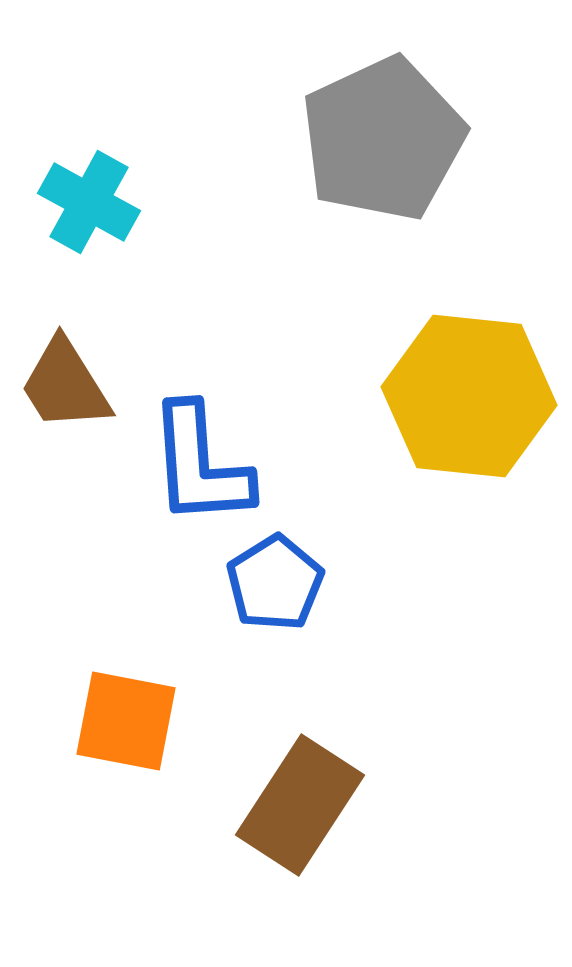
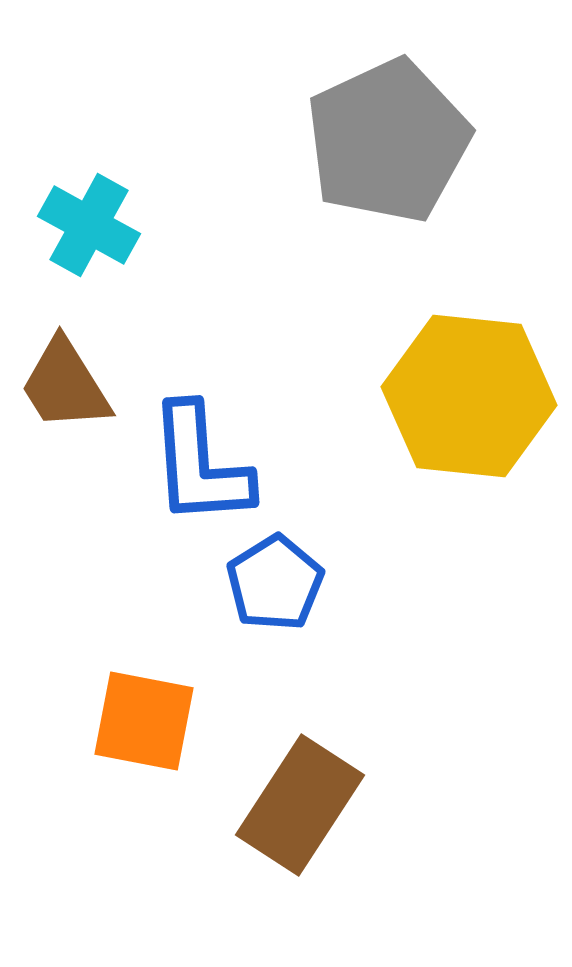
gray pentagon: moved 5 px right, 2 px down
cyan cross: moved 23 px down
orange square: moved 18 px right
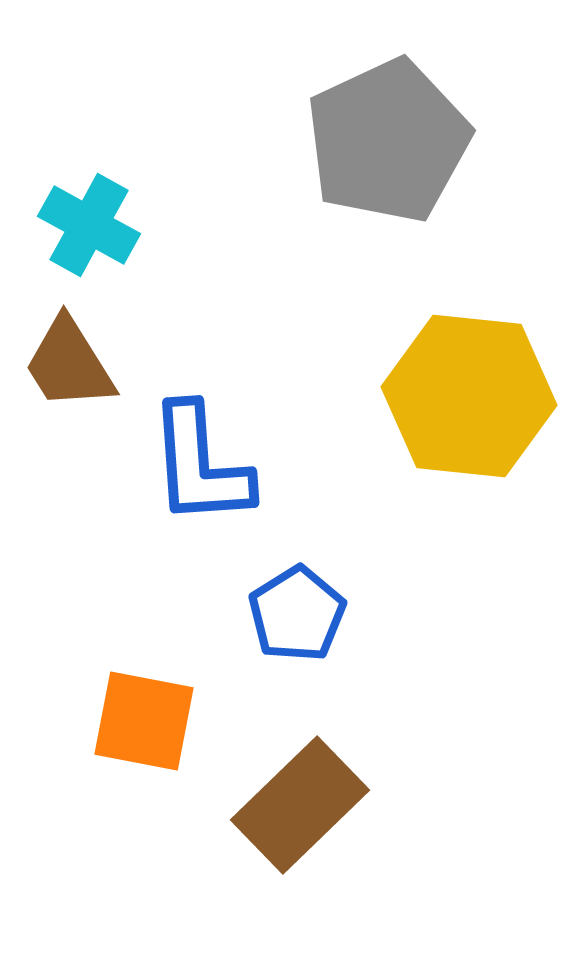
brown trapezoid: moved 4 px right, 21 px up
blue pentagon: moved 22 px right, 31 px down
brown rectangle: rotated 13 degrees clockwise
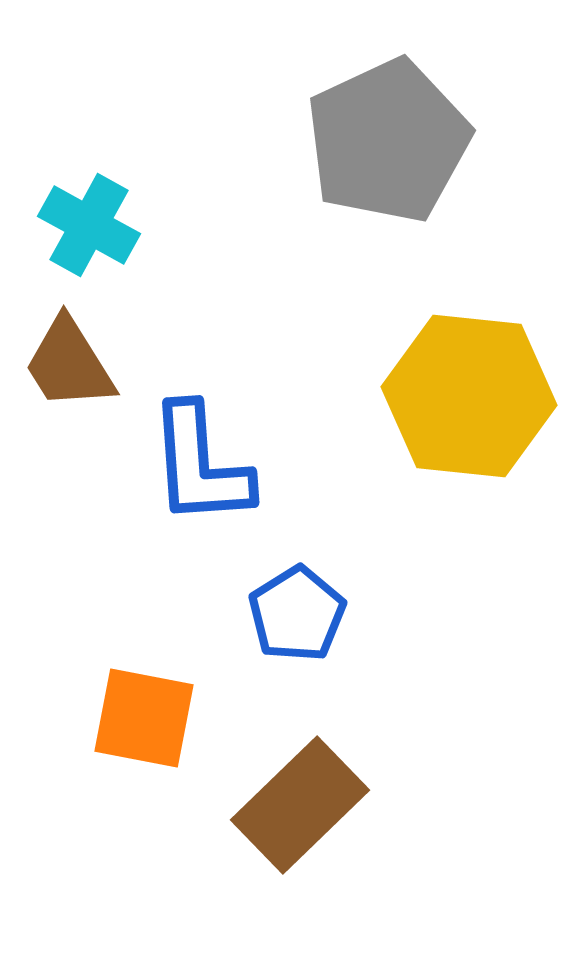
orange square: moved 3 px up
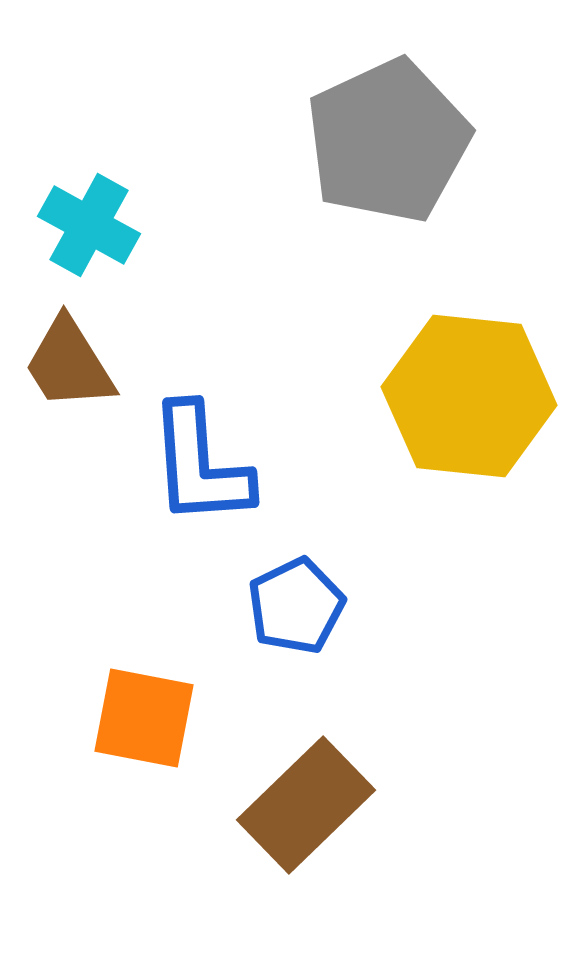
blue pentagon: moved 1 px left, 8 px up; rotated 6 degrees clockwise
brown rectangle: moved 6 px right
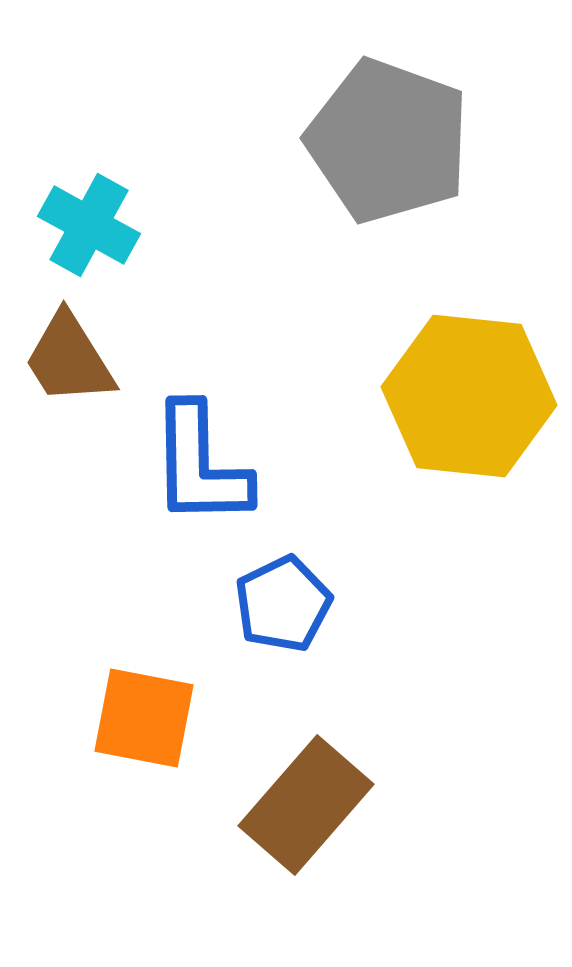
gray pentagon: rotated 27 degrees counterclockwise
brown trapezoid: moved 5 px up
blue L-shape: rotated 3 degrees clockwise
blue pentagon: moved 13 px left, 2 px up
brown rectangle: rotated 5 degrees counterclockwise
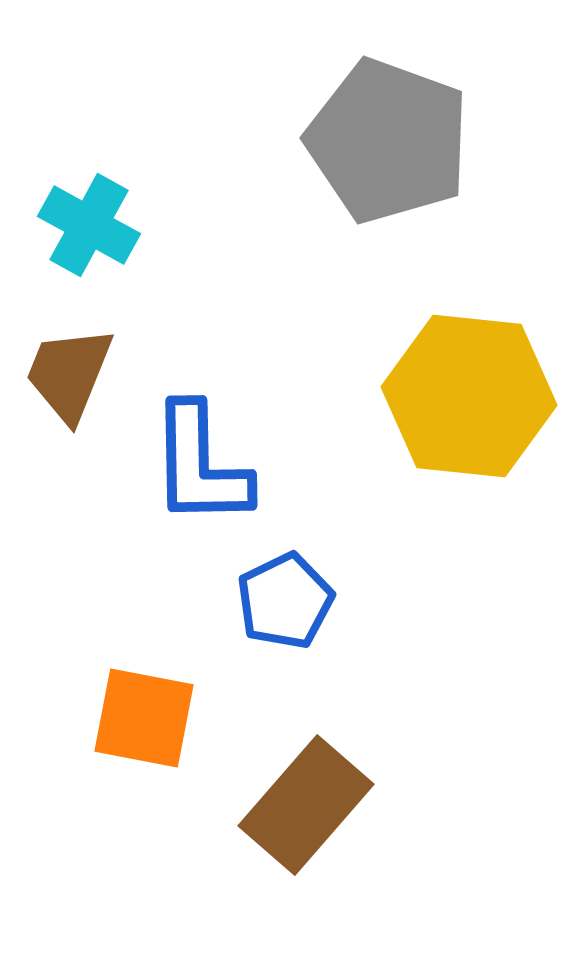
brown trapezoid: moved 15 px down; rotated 54 degrees clockwise
blue pentagon: moved 2 px right, 3 px up
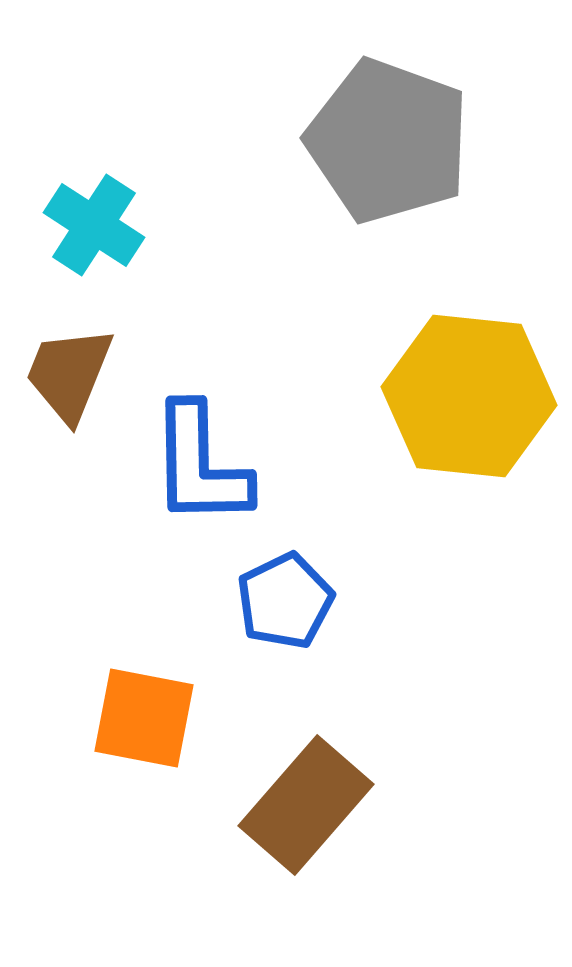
cyan cross: moved 5 px right; rotated 4 degrees clockwise
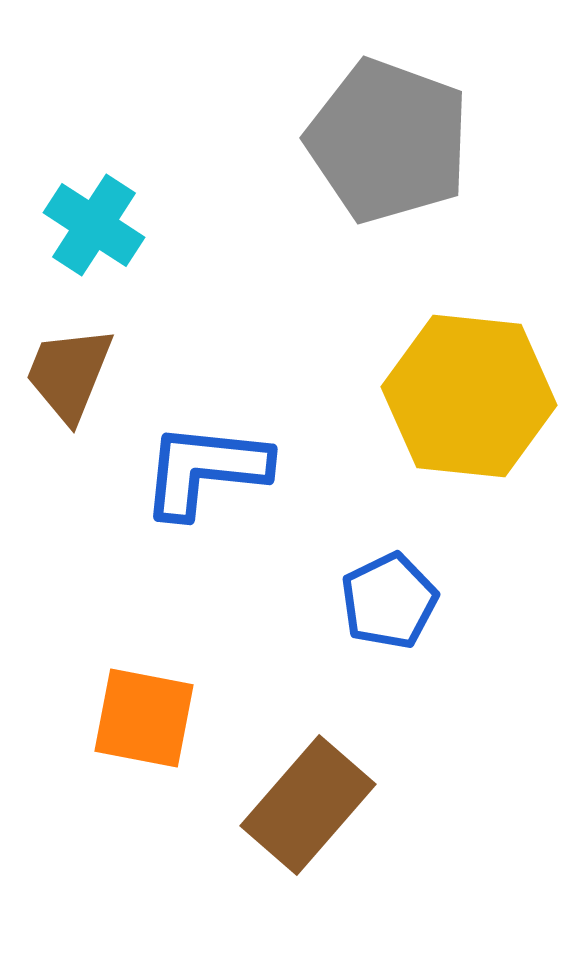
blue L-shape: moved 5 px right, 5 px down; rotated 97 degrees clockwise
blue pentagon: moved 104 px right
brown rectangle: moved 2 px right
